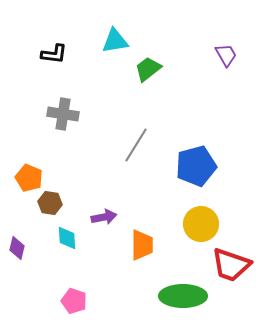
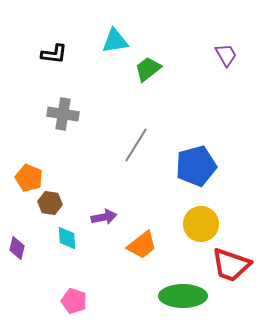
orange trapezoid: rotated 52 degrees clockwise
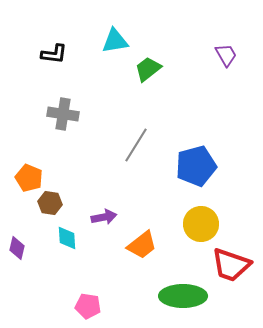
pink pentagon: moved 14 px right, 5 px down; rotated 10 degrees counterclockwise
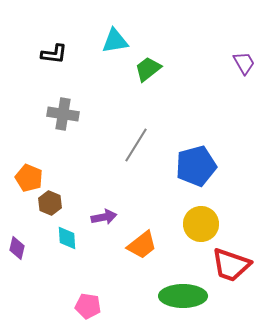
purple trapezoid: moved 18 px right, 8 px down
brown hexagon: rotated 15 degrees clockwise
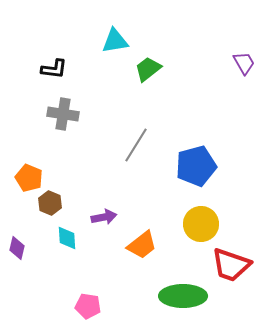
black L-shape: moved 15 px down
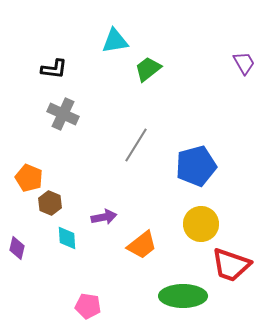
gray cross: rotated 16 degrees clockwise
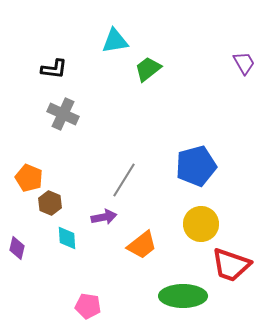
gray line: moved 12 px left, 35 px down
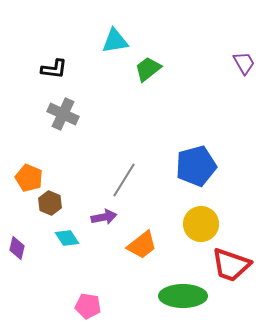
cyan diamond: rotated 30 degrees counterclockwise
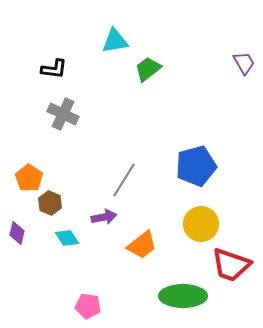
orange pentagon: rotated 12 degrees clockwise
purple diamond: moved 15 px up
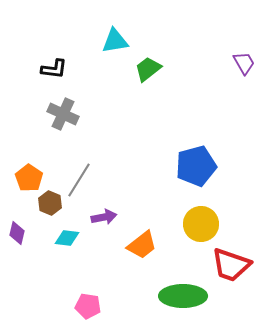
gray line: moved 45 px left
cyan diamond: rotated 50 degrees counterclockwise
